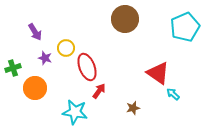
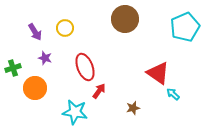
yellow circle: moved 1 px left, 20 px up
red ellipse: moved 2 px left
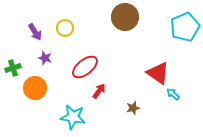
brown circle: moved 2 px up
red ellipse: rotated 72 degrees clockwise
cyan star: moved 2 px left, 5 px down
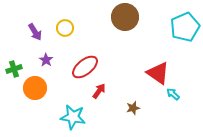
purple star: moved 1 px right, 2 px down; rotated 16 degrees clockwise
green cross: moved 1 px right, 1 px down
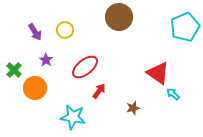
brown circle: moved 6 px left
yellow circle: moved 2 px down
green cross: moved 1 px down; rotated 28 degrees counterclockwise
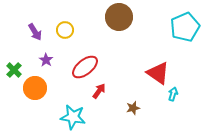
cyan arrow: rotated 64 degrees clockwise
